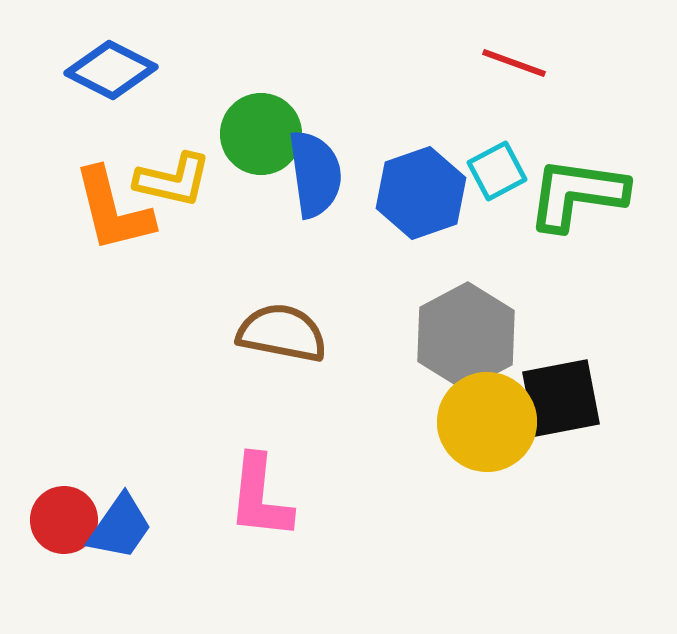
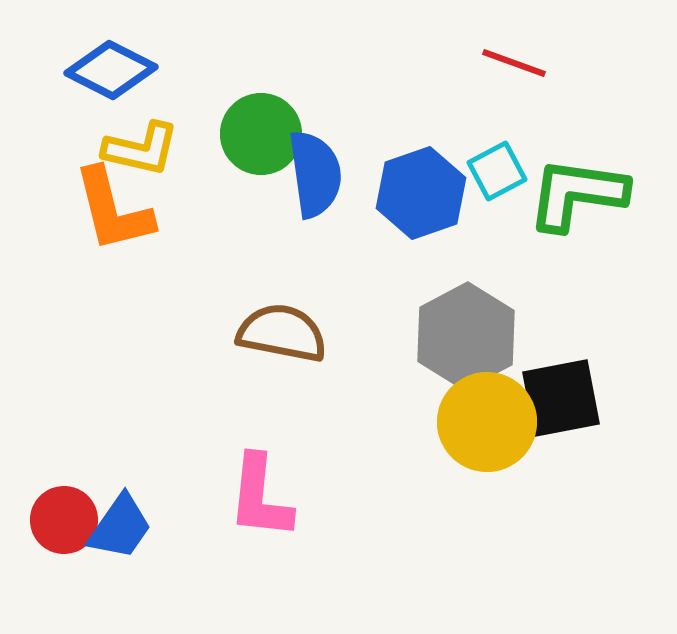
yellow L-shape: moved 32 px left, 31 px up
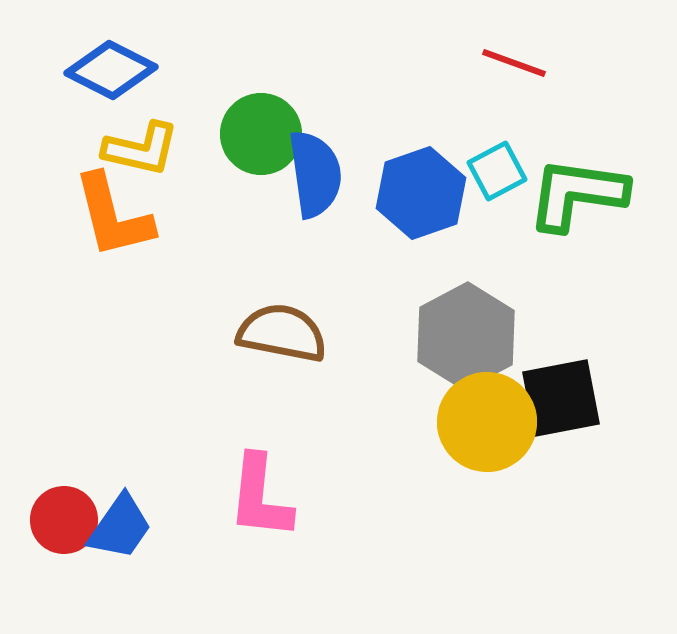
orange L-shape: moved 6 px down
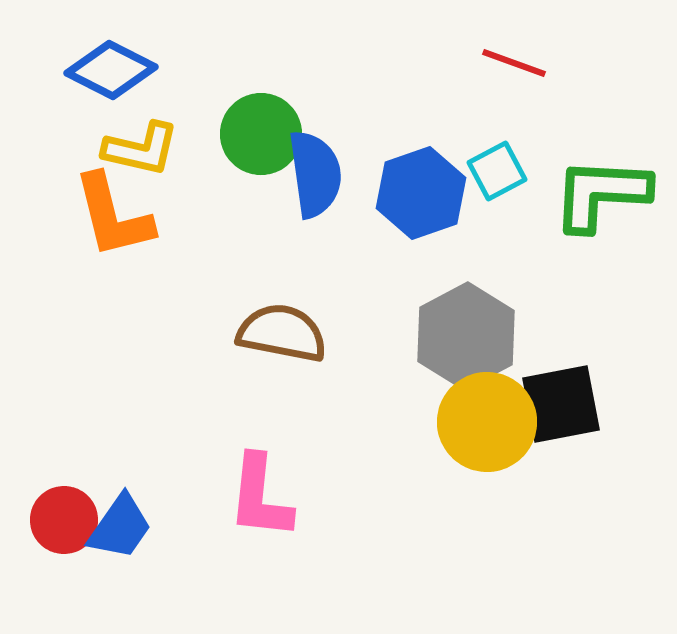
green L-shape: moved 24 px right; rotated 5 degrees counterclockwise
black square: moved 6 px down
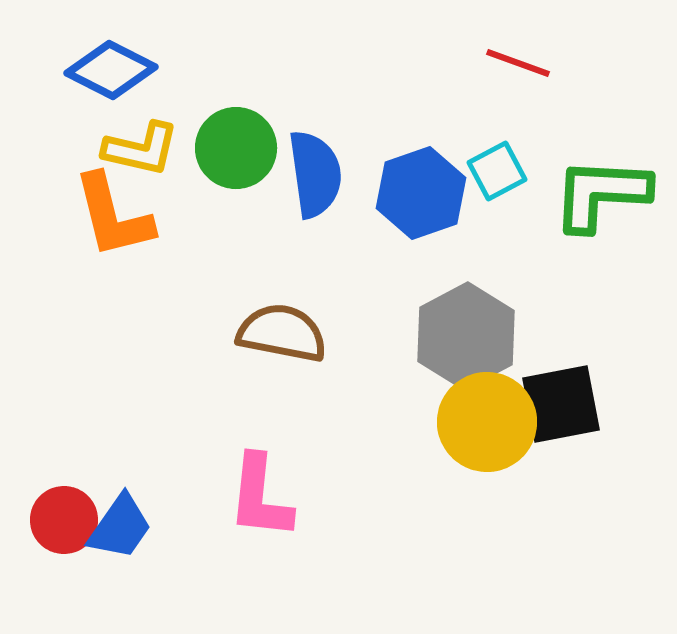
red line: moved 4 px right
green circle: moved 25 px left, 14 px down
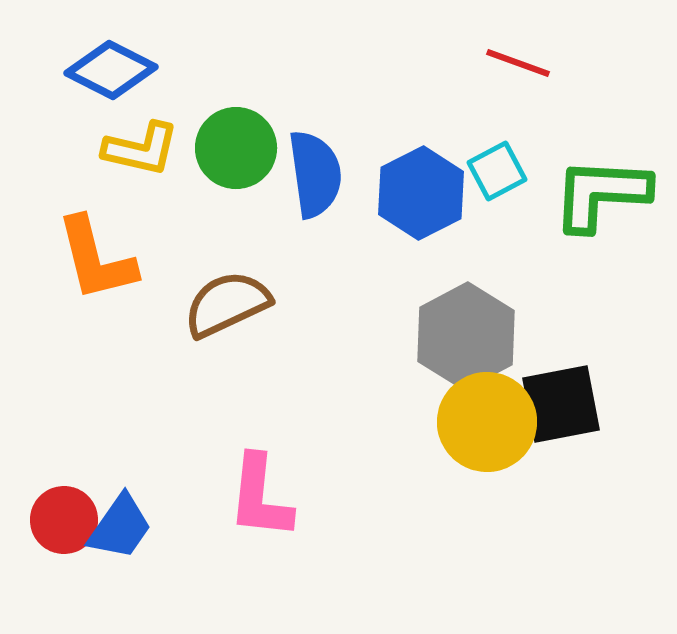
blue hexagon: rotated 8 degrees counterclockwise
orange L-shape: moved 17 px left, 43 px down
brown semicircle: moved 55 px left, 29 px up; rotated 36 degrees counterclockwise
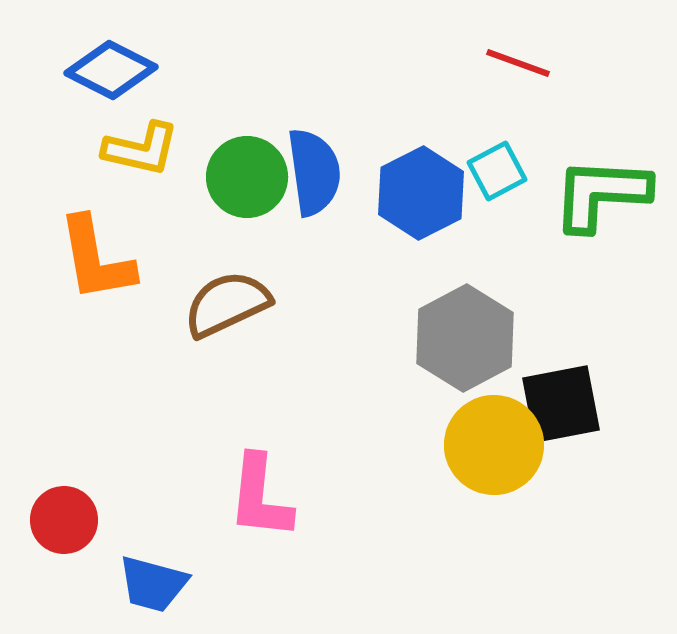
green circle: moved 11 px right, 29 px down
blue semicircle: moved 1 px left, 2 px up
orange L-shape: rotated 4 degrees clockwise
gray hexagon: moved 1 px left, 2 px down
yellow circle: moved 7 px right, 23 px down
blue trapezoid: moved 33 px right, 57 px down; rotated 70 degrees clockwise
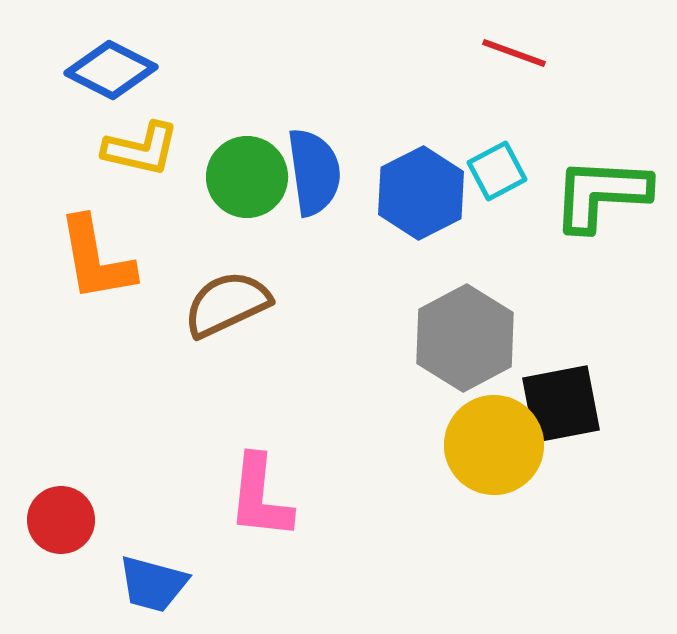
red line: moved 4 px left, 10 px up
red circle: moved 3 px left
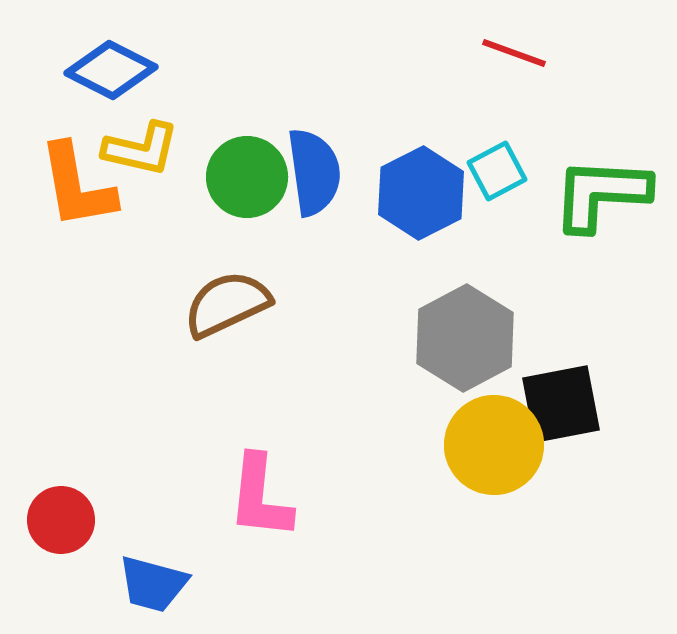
orange L-shape: moved 19 px left, 73 px up
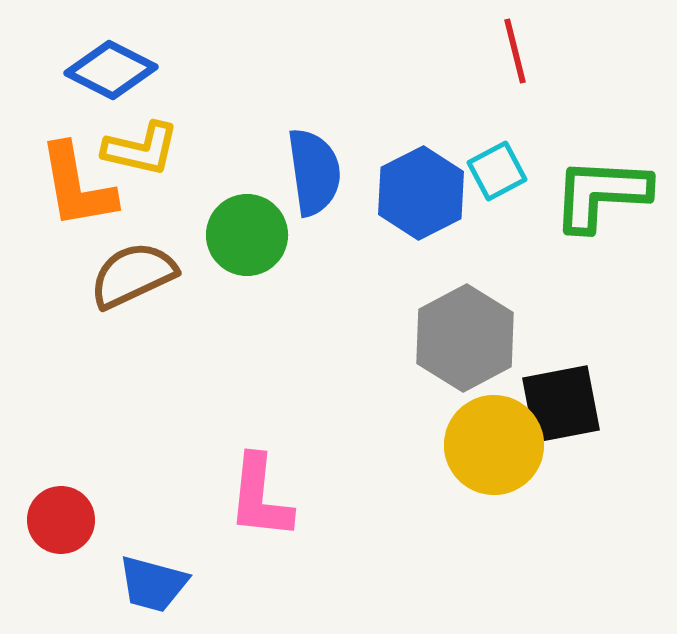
red line: moved 1 px right, 2 px up; rotated 56 degrees clockwise
green circle: moved 58 px down
brown semicircle: moved 94 px left, 29 px up
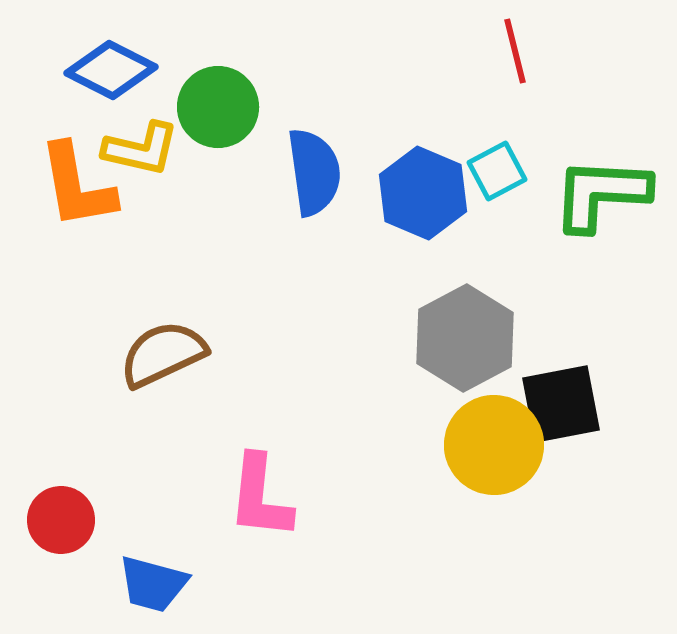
blue hexagon: moved 2 px right; rotated 10 degrees counterclockwise
green circle: moved 29 px left, 128 px up
brown semicircle: moved 30 px right, 79 px down
